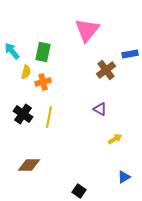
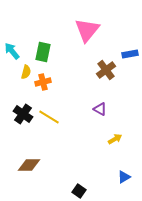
yellow line: rotated 70 degrees counterclockwise
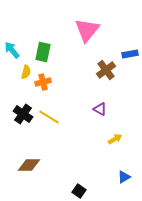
cyan arrow: moved 1 px up
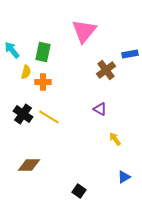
pink triangle: moved 3 px left, 1 px down
orange cross: rotated 14 degrees clockwise
yellow arrow: rotated 96 degrees counterclockwise
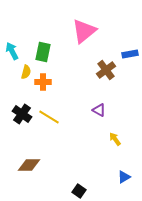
pink triangle: rotated 12 degrees clockwise
cyan arrow: moved 1 px down; rotated 12 degrees clockwise
purple triangle: moved 1 px left, 1 px down
black cross: moved 1 px left
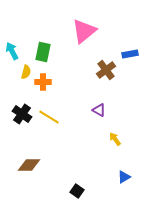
black square: moved 2 px left
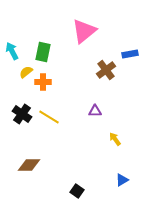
yellow semicircle: rotated 144 degrees counterclockwise
purple triangle: moved 4 px left, 1 px down; rotated 32 degrees counterclockwise
blue triangle: moved 2 px left, 3 px down
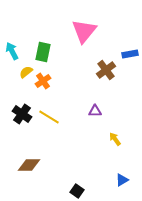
pink triangle: rotated 12 degrees counterclockwise
orange cross: moved 1 px up; rotated 35 degrees counterclockwise
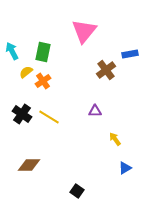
blue triangle: moved 3 px right, 12 px up
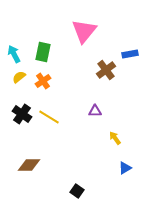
cyan arrow: moved 2 px right, 3 px down
yellow semicircle: moved 7 px left, 5 px down
yellow arrow: moved 1 px up
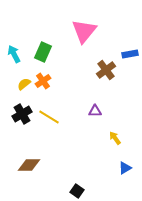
green rectangle: rotated 12 degrees clockwise
yellow semicircle: moved 5 px right, 7 px down
black cross: rotated 24 degrees clockwise
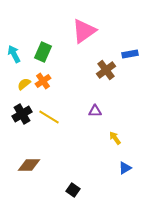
pink triangle: rotated 16 degrees clockwise
black square: moved 4 px left, 1 px up
